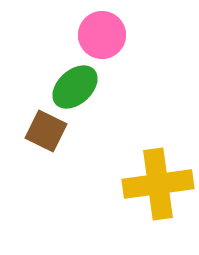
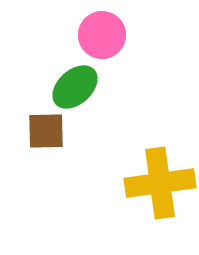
brown square: rotated 27 degrees counterclockwise
yellow cross: moved 2 px right, 1 px up
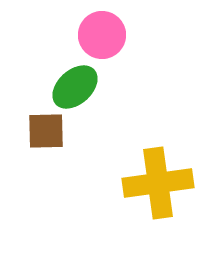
yellow cross: moved 2 px left
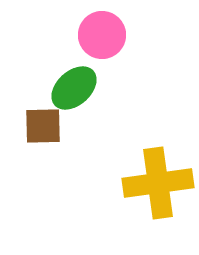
green ellipse: moved 1 px left, 1 px down
brown square: moved 3 px left, 5 px up
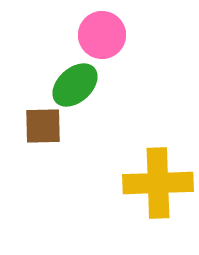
green ellipse: moved 1 px right, 3 px up
yellow cross: rotated 6 degrees clockwise
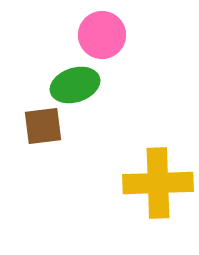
green ellipse: rotated 24 degrees clockwise
brown square: rotated 6 degrees counterclockwise
